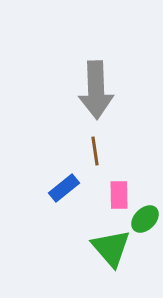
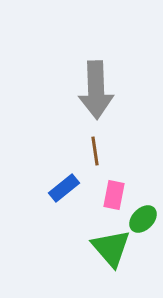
pink rectangle: moved 5 px left; rotated 12 degrees clockwise
green ellipse: moved 2 px left
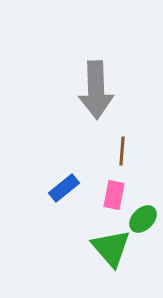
brown line: moved 27 px right; rotated 12 degrees clockwise
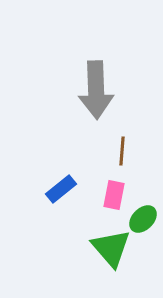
blue rectangle: moved 3 px left, 1 px down
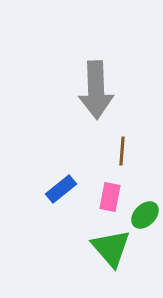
pink rectangle: moved 4 px left, 2 px down
green ellipse: moved 2 px right, 4 px up
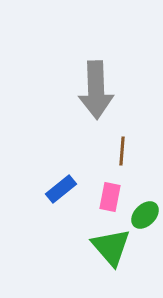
green triangle: moved 1 px up
